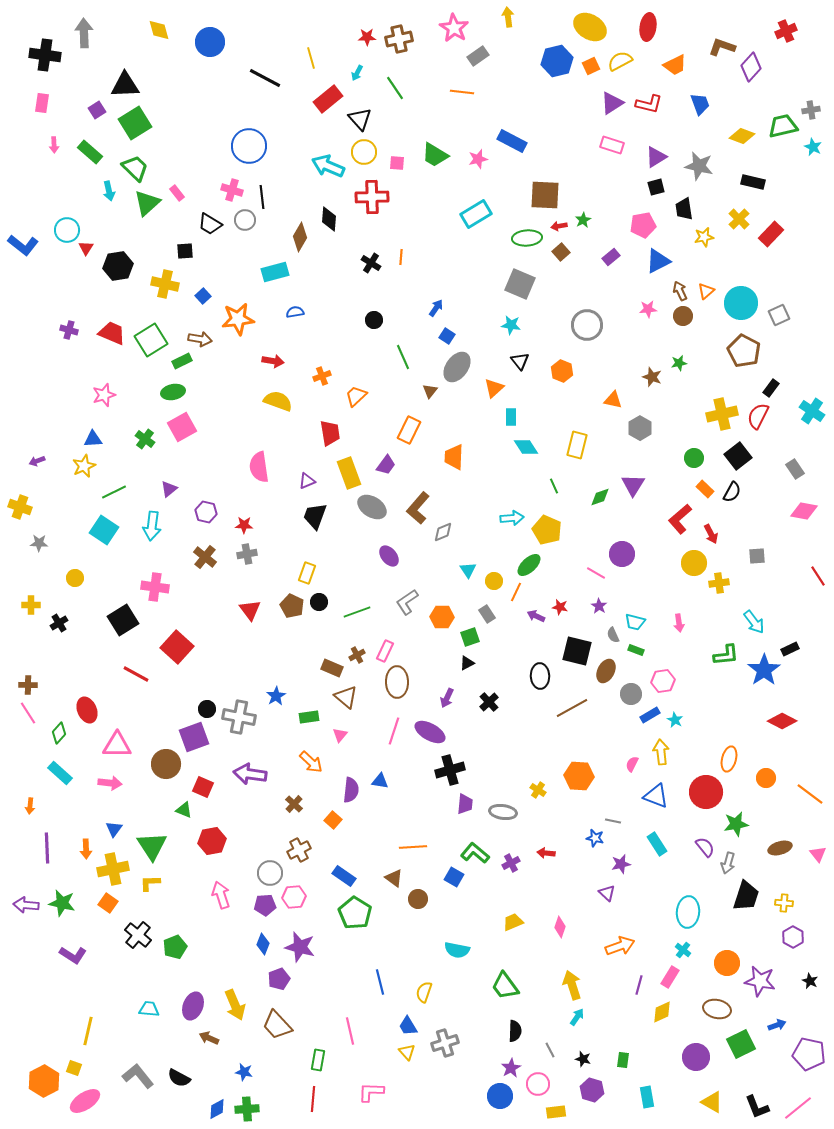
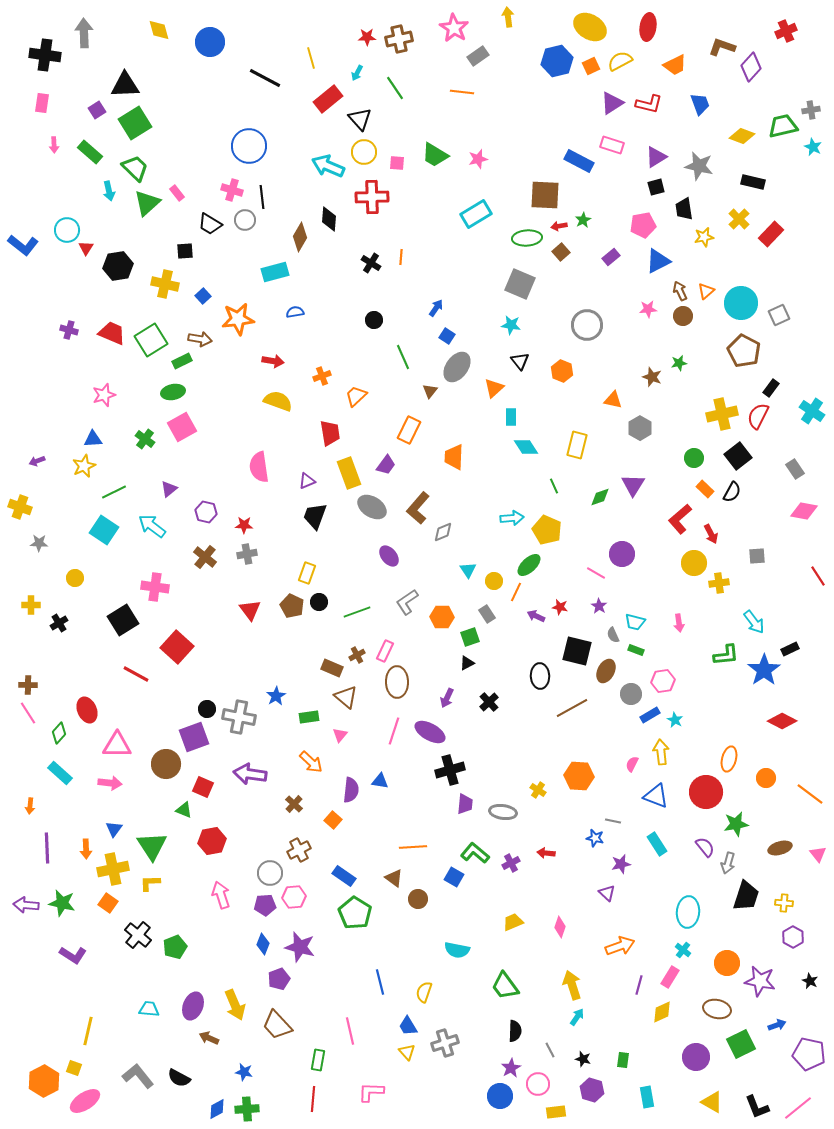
blue rectangle at (512, 141): moved 67 px right, 20 px down
cyan arrow at (152, 526): rotated 120 degrees clockwise
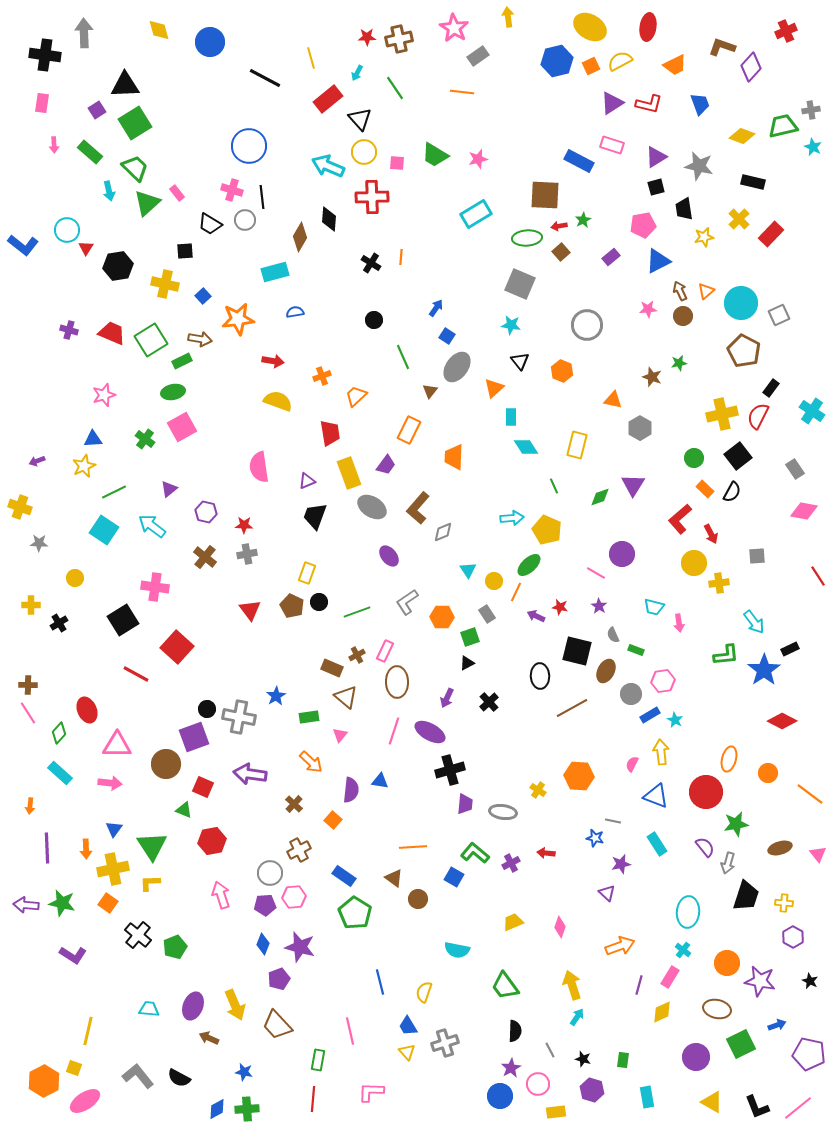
cyan trapezoid at (635, 622): moved 19 px right, 15 px up
orange circle at (766, 778): moved 2 px right, 5 px up
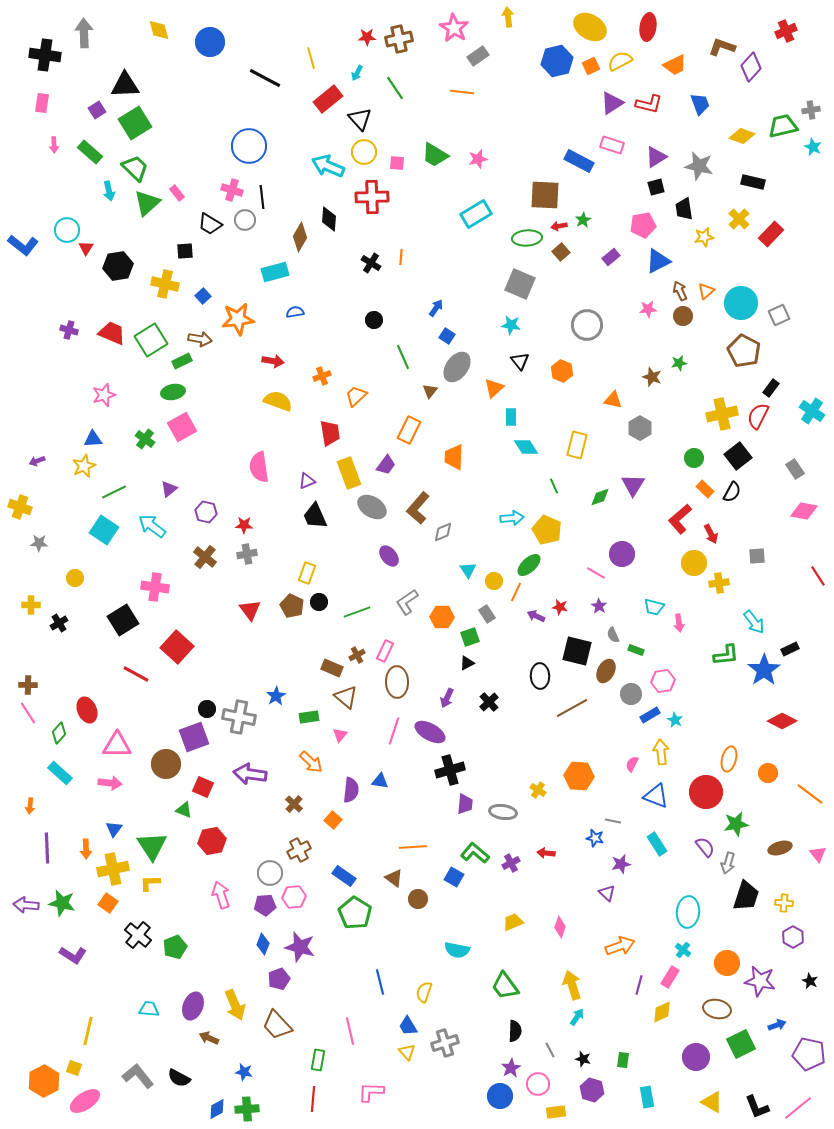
black trapezoid at (315, 516): rotated 44 degrees counterclockwise
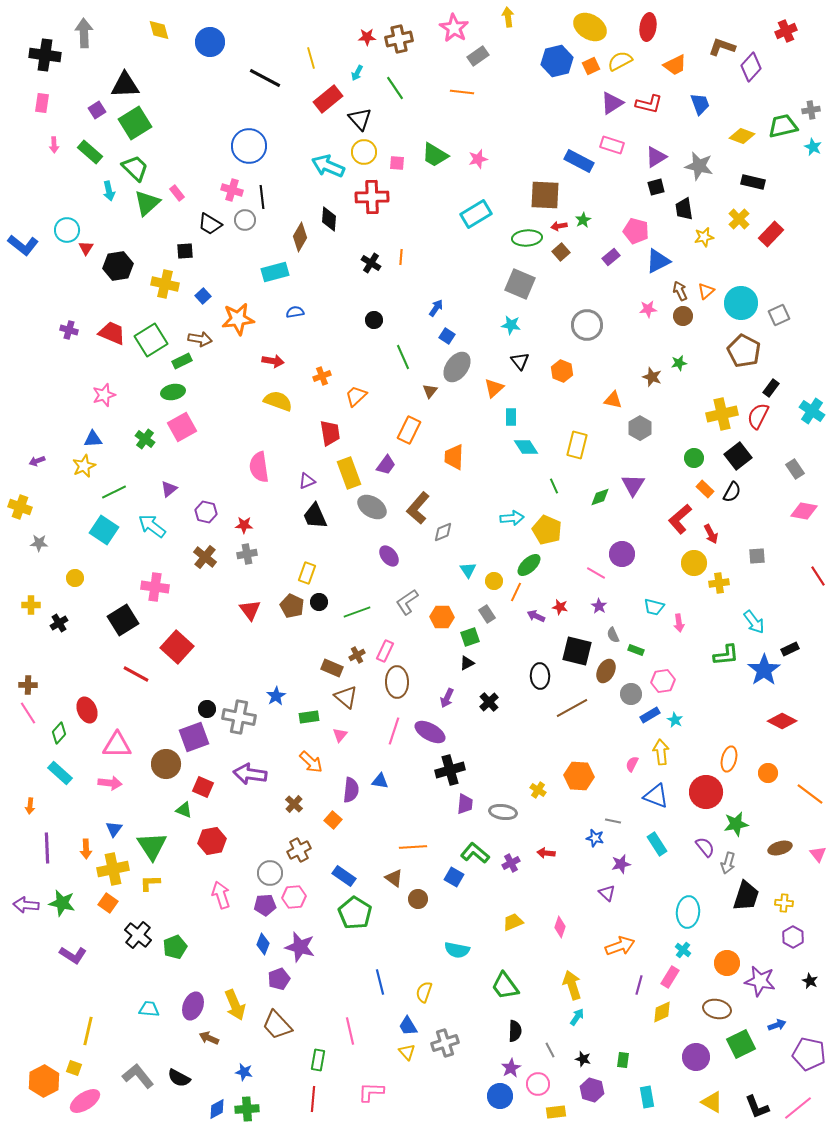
pink pentagon at (643, 225): moved 7 px left, 6 px down; rotated 25 degrees clockwise
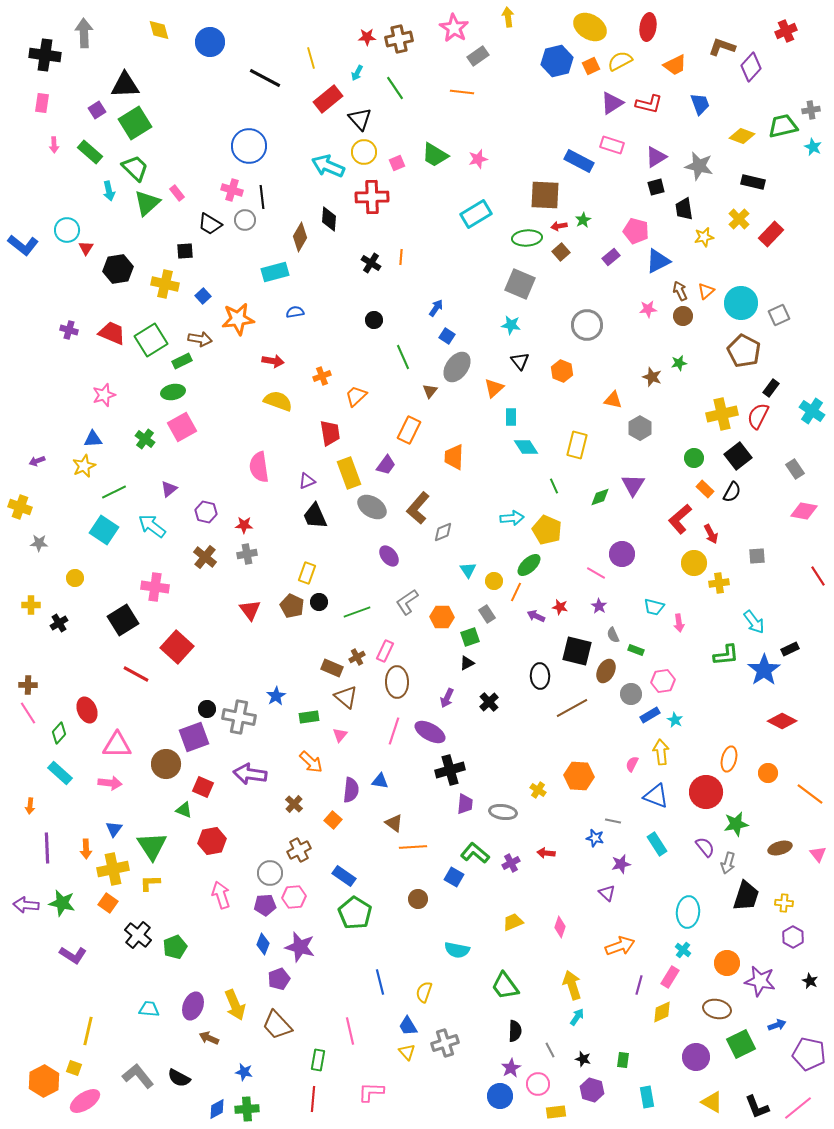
pink square at (397, 163): rotated 28 degrees counterclockwise
black hexagon at (118, 266): moved 3 px down
brown cross at (357, 655): moved 2 px down
brown triangle at (394, 878): moved 55 px up
